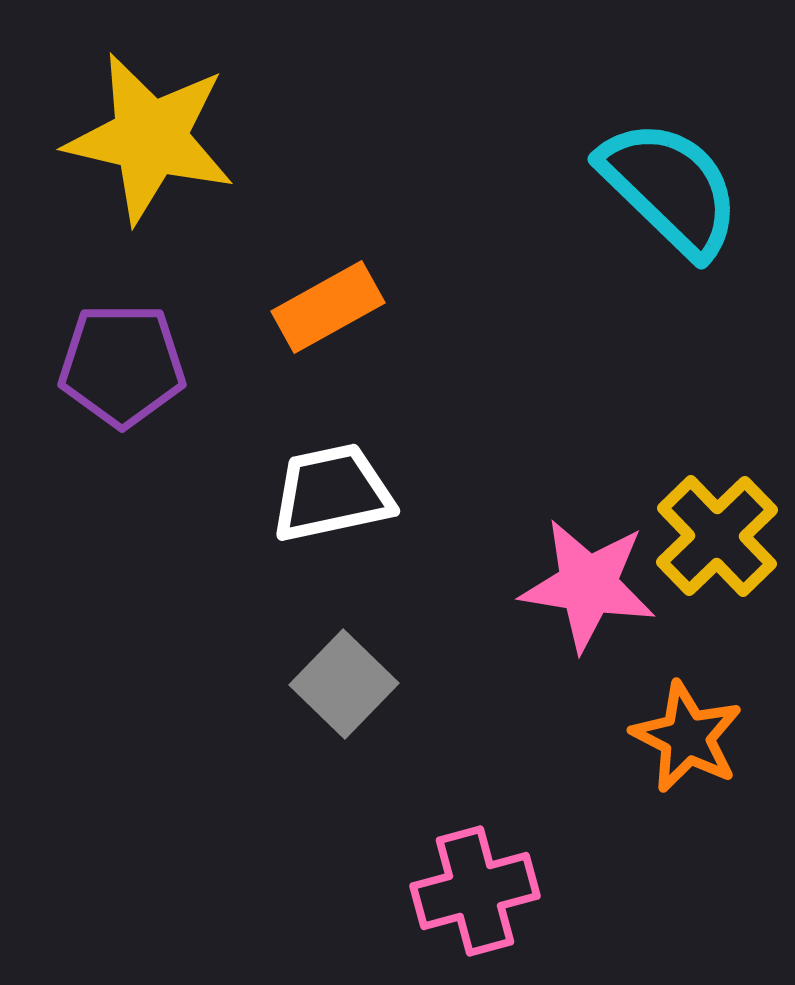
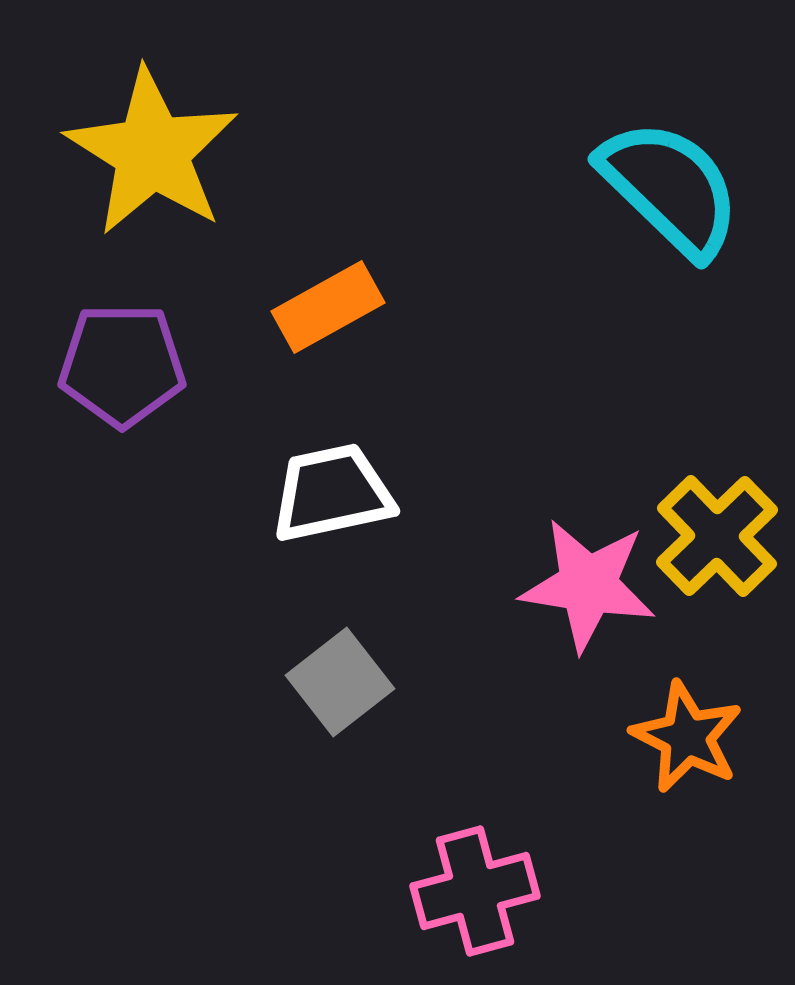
yellow star: moved 2 px right, 14 px down; rotated 19 degrees clockwise
gray square: moved 4 px left, 2 px up; rotated 8 degrees clockwise
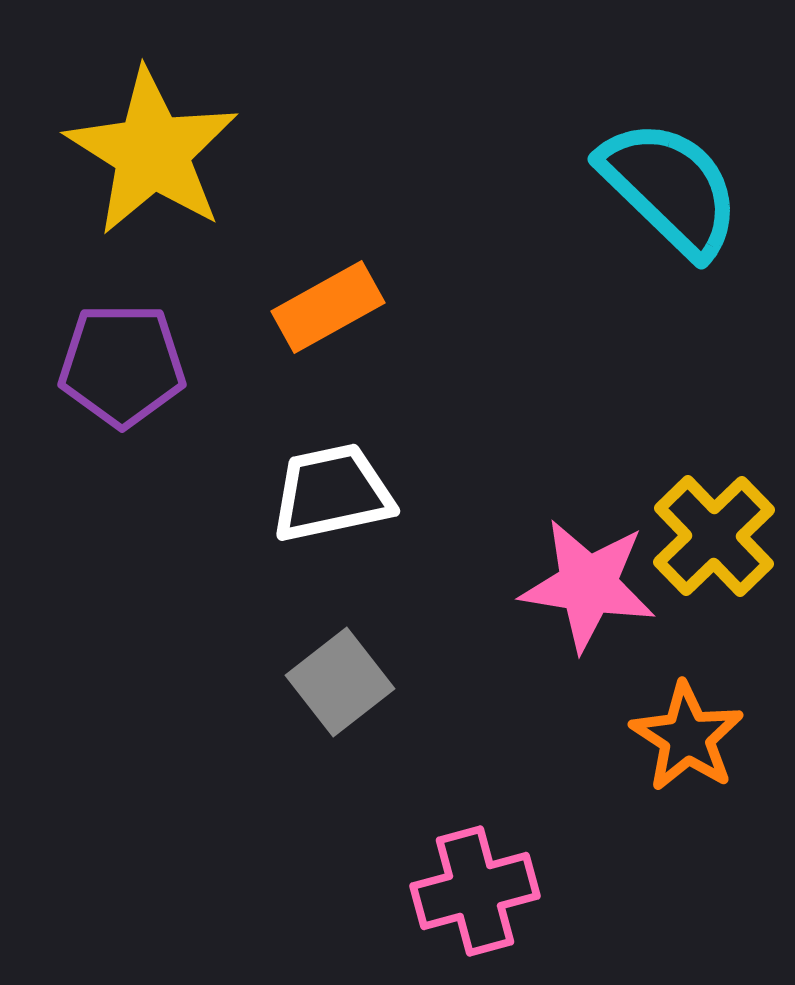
yellow cross: moved 3 px left
orange star: rotated 6 degrees clockwise
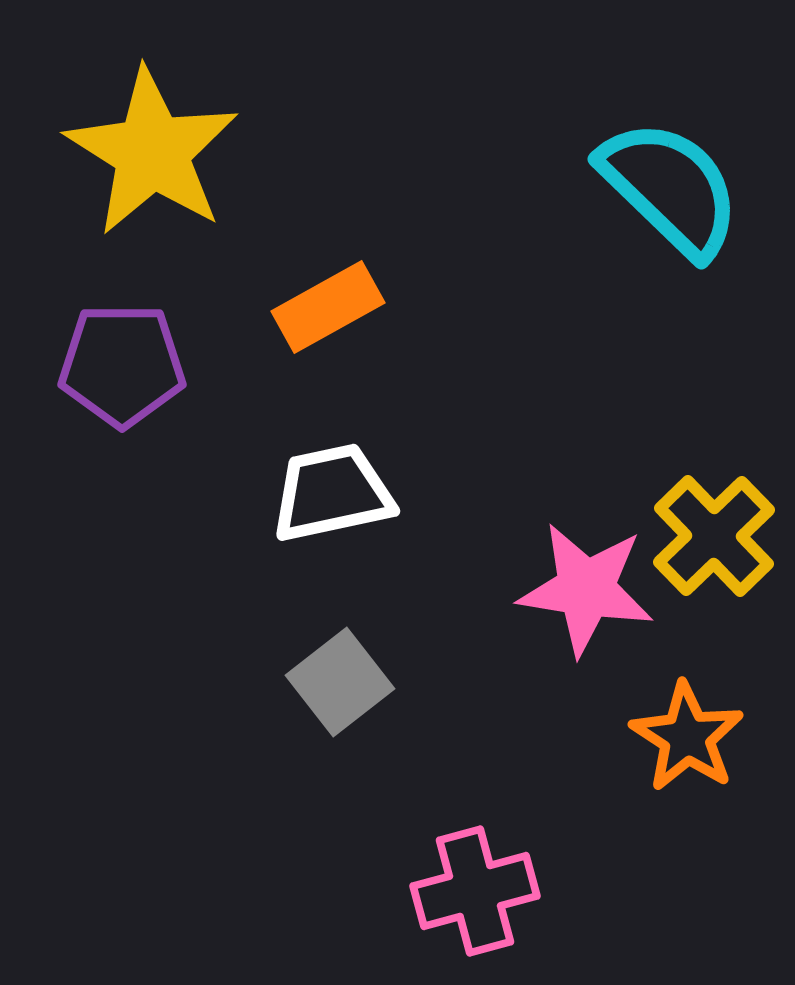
pink star: moved 2 px left, 4 px down
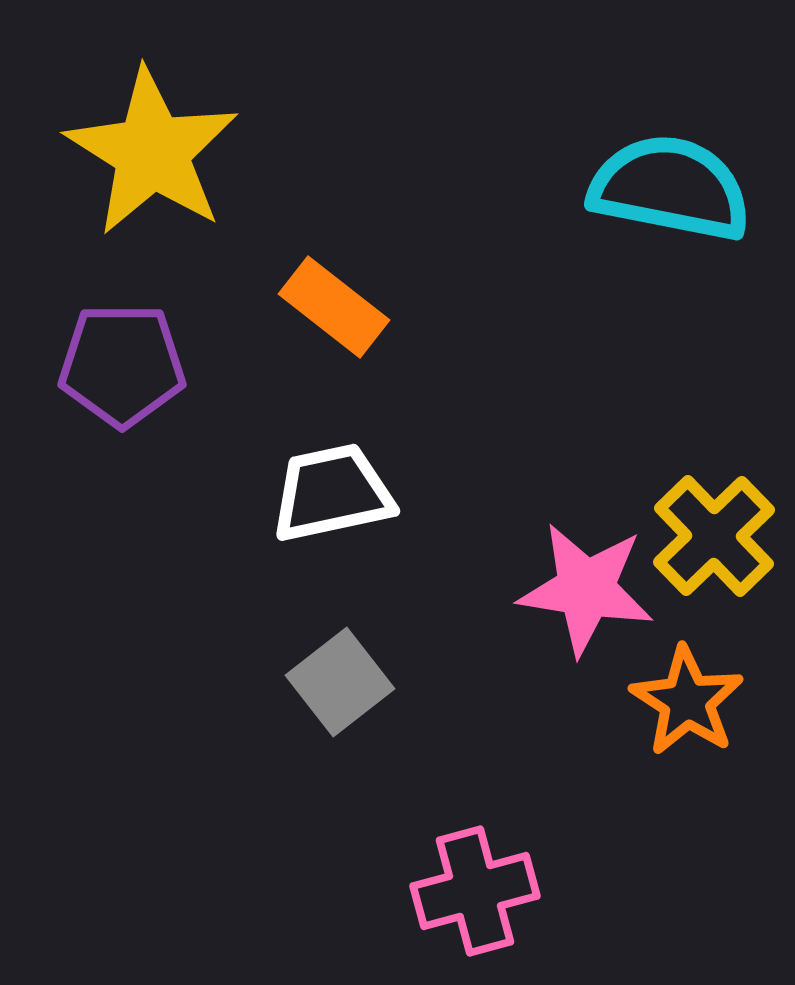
cyan semicircle: rotated 33 degrees counterclockwise
orange rectangle: moved 6 px right; rotated 67 degrees clockwise
orange star: moved 36 px up
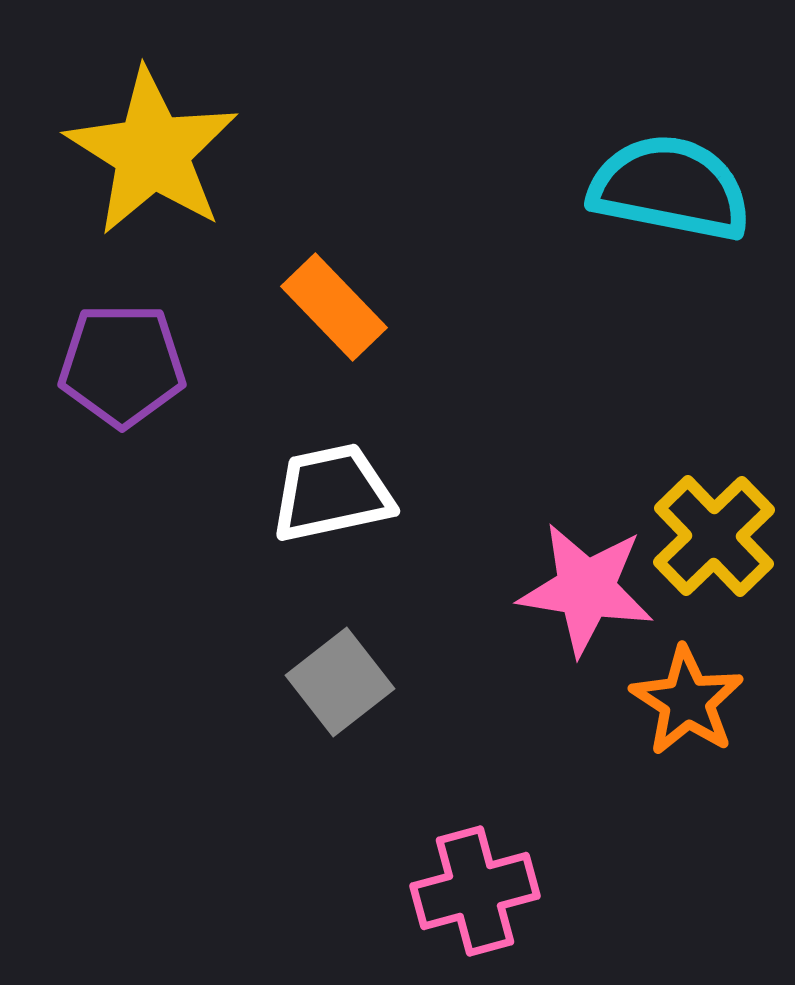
orange rectangle: rotated 8 degrees clockwise
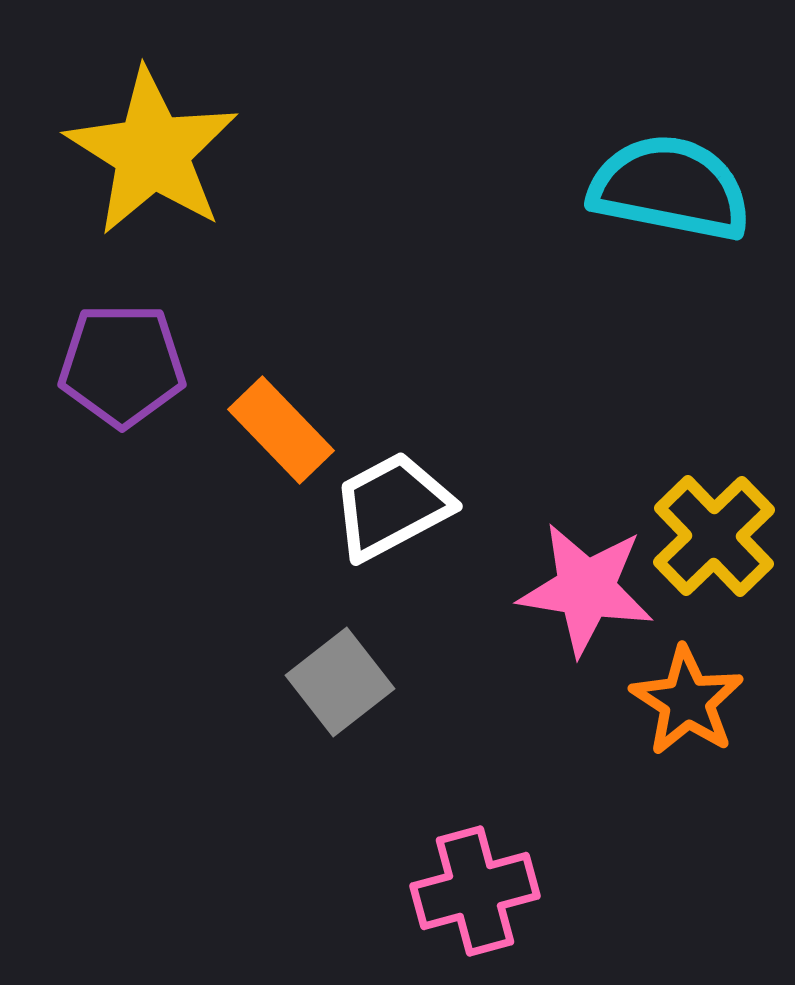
orange rectangle: moved 53 px left, 123 px down
white trapezoid: moved 60 px right, 13 px down; rotated 16 degrees counterclockwise
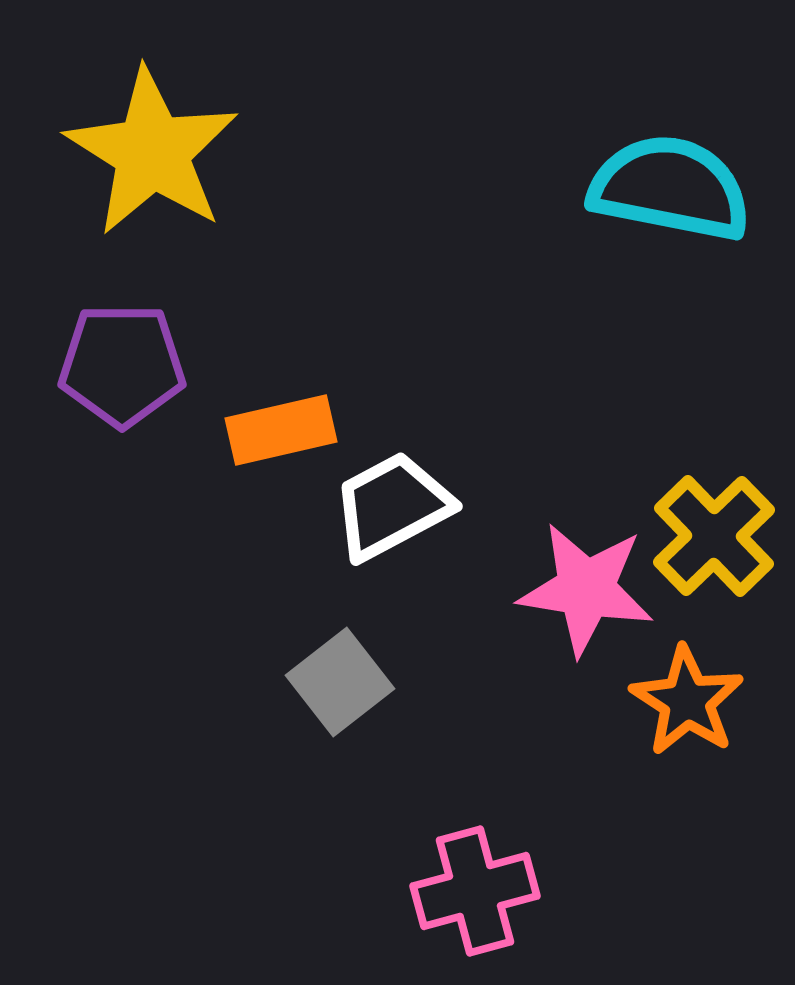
orange rectangle: rotated 59 degrees counterclockwise
